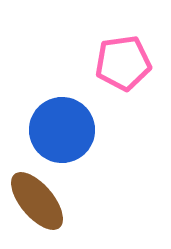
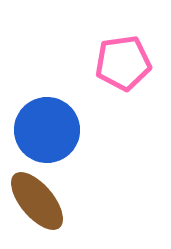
blue circle: moved 15 px left
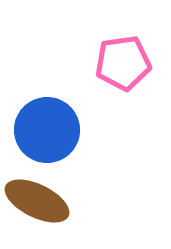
brown ellipse: rotated 24 degrees counterclockwise
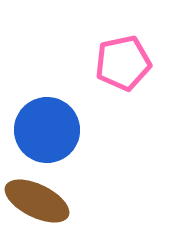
pink pentagon: rotated 4 degrees counterclockwise
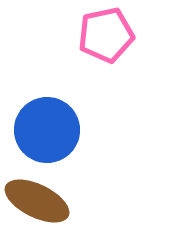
pink pentagon: moved 17 px left, 28 px up
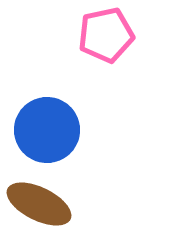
brown ellipse: moved 2 px right, 3 px down
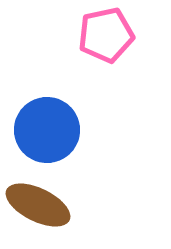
brown ellipse: moved 1 px left, 1 px down
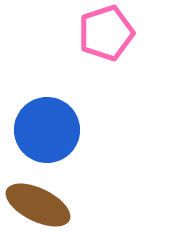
pink pentagon: moved 2 px up; rotated 6 degrees counterclockwise
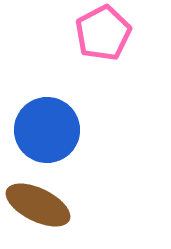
pink pentagon: moved 3 px left; rotated 10 degrees counterclockwise
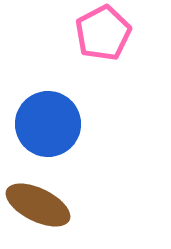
blue circle: moved 1 px right, 6 px up
